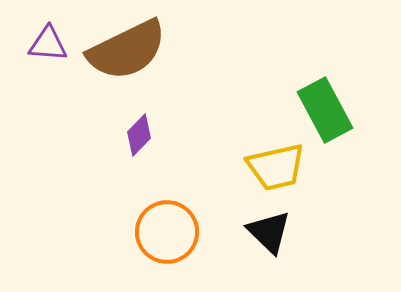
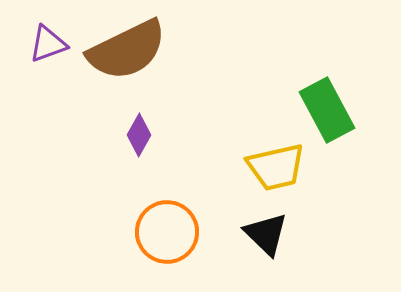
purple triangle: rotated 24 degrees counterclockwise
green rectangle: moved 2 px right
purple diamond: rotated 15 degrees counterclockwise
black triangle: moved 3 px left, 2 px down
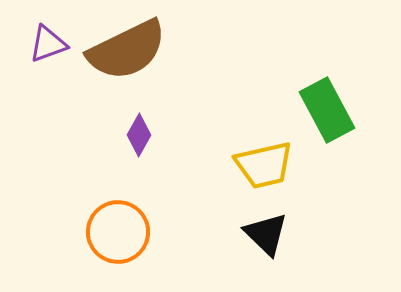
yellow trapezoid: moved 12 px left, 2 px up
orange circle: moved 49 px left
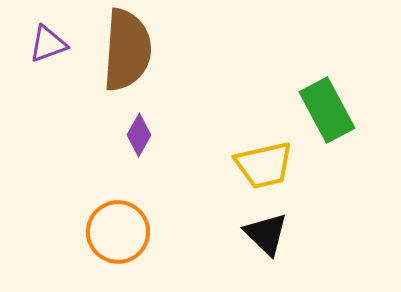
brown semicircle: rotated 60 degrees counterclockwise
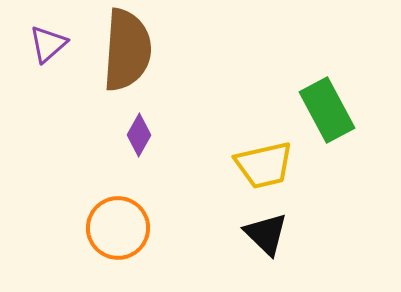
purple triangle: rotated 21 degrees counterclockwise
orange circle: moved 4 px up
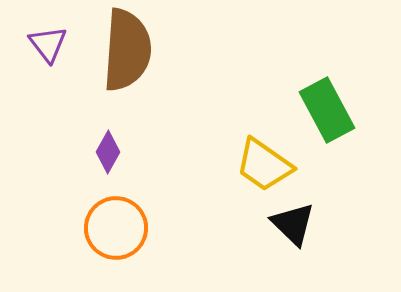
purple triangle: rotated 27 degrees counterclockwise
purple diamond: moved 31 px left, 17 px down
yellow trapezoid: rotated 48 degrees clockwise
orange circle: moved 2 px left
black triangle: moved 27 px right, 10 px up
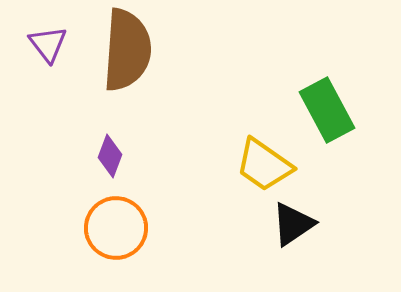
purple diamond: moved 2 px right, 4 px down; rotated 9 degrees counterclockwise
black triangle: rotated 42 degrees clockwise
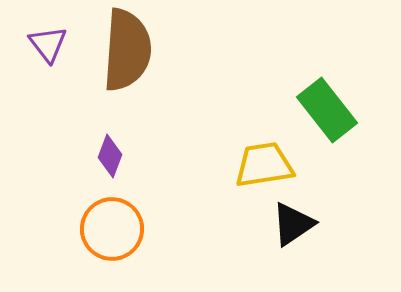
green rectangle: rotated 10 degrees counterclockwise
yellow trapezoid: rotated 136 degrees clockwise
orange circle: moved 4 px left, 1 px down
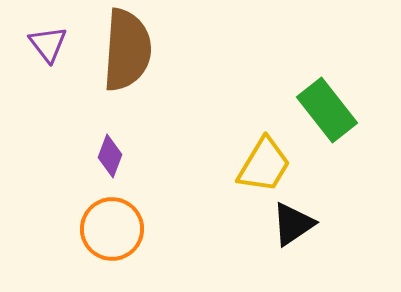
yellow trapezoid: rotated 130 degrees clockwise
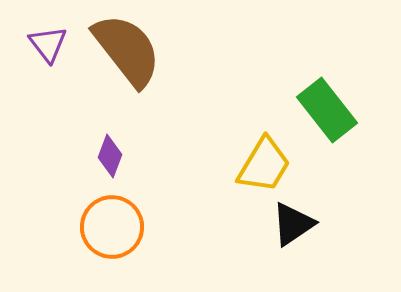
brown semicircle: rotated 42 degrees counterclockwise
orange circle: moved 2 px up
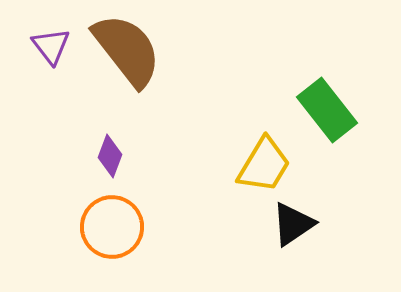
purple triangle: moved 3 px right, 2 px down
